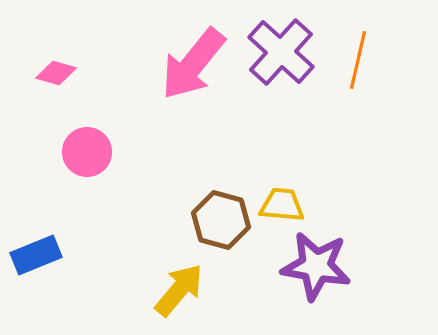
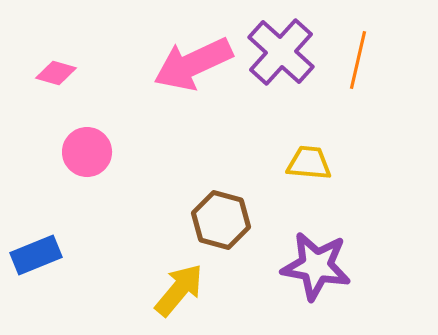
pink arrow: rotated 26 degrees clockwise
yellow trapezoid: moved 27 px right, 42 px up
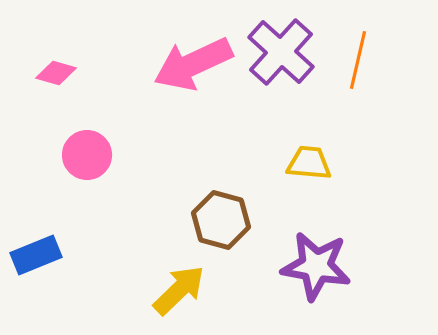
pink circle: moved 3 px down
yellow arrow: rotated 6 degrees clockwise
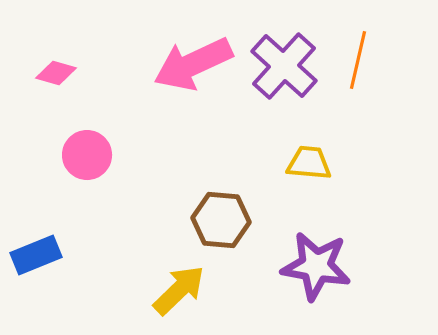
purple cross: moved 3 px right, 14 px down
brown hexagon: rotated 10 degrees counterclockwise
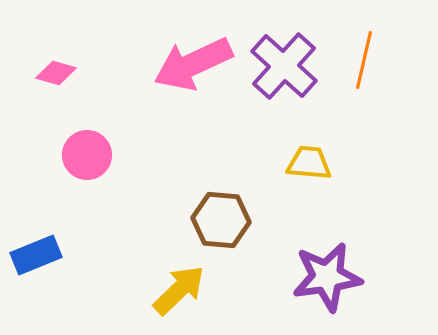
orange line: moved 6 px right
purple star: moved 11 px right, 11 px down; rotated 18 degrees counterclockwise
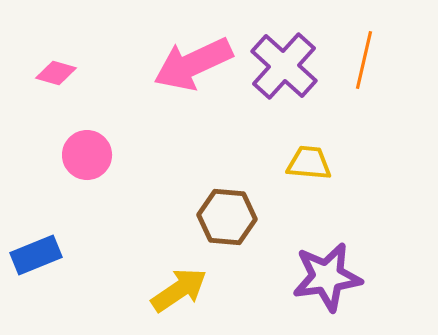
brown hexagon: moved 6 px right, 3 px up
yellow arrow: rotated 10 degrees clockwise
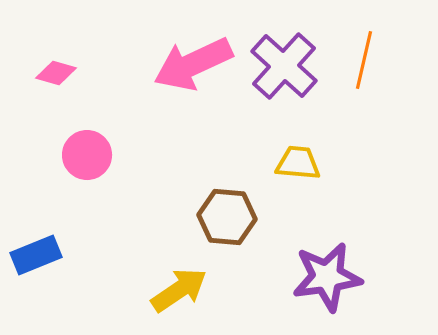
yellow trapezoid: moved 11 px left
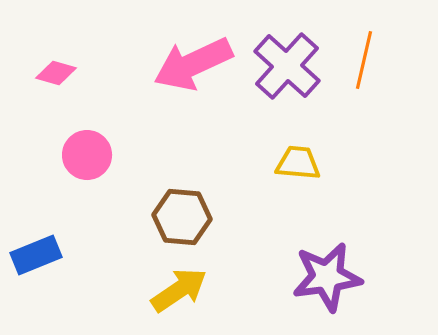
purple cross: moved 3 px right
brown hexagon: moved 45 px left
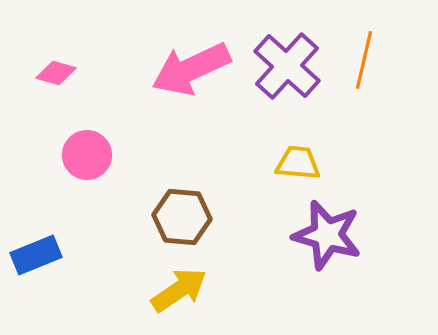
pink arrow: moved 2 px left, 5 px down
purple star: moved 42 px up; rotated 24 degrees clockwise
